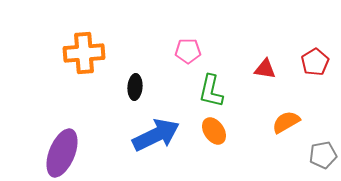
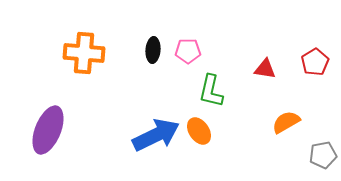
orange cross: rotated 9 degrees clockwise
black ellipse: moved 18 px right, 37 px up
orange ellipse: moved 15 px left
purple ellipse: moved 14 px left, 23 px up
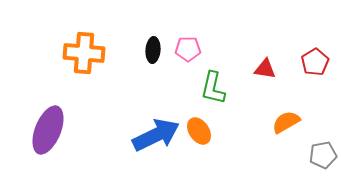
pink pentagon: moved 2 px up
green L-shape: moved 2 px right, 3 px up
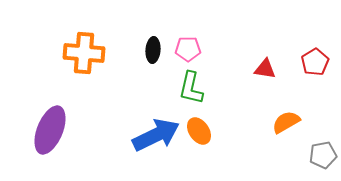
green L-shape: moved 22 px left
purple ellipse: moved 2 px right
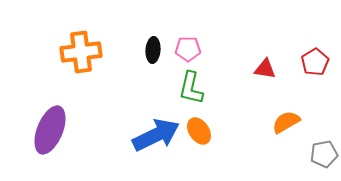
orange cross: moved 3 px left, 1 px up; rotated 12 degrees counterclockwise
gray pentagon: moved 1 px right, 1 px up
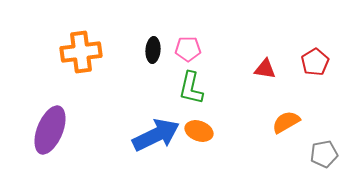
orange ellipse: rotated 36 degrees counterclockwise
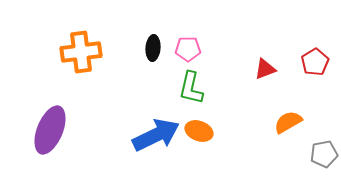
black ellipse: moved 2 px up
red triangle: rotated 30 degrees counterclockwise
orange semicircle: moved 2 px right
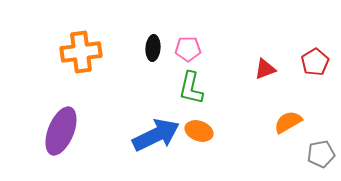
purple ellipse: moved 11 px right, 1 px down
gray pentagon: moved 3 px left
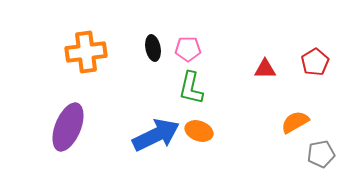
black ellipse: rotated 15 degrees counterclockwise
orange cross: moved 5 px right
red triangle: rotated 20 degrees clockwise
orange semicircle: moved 7 px right
purple ellipse: moved 7 px right, 4 px up
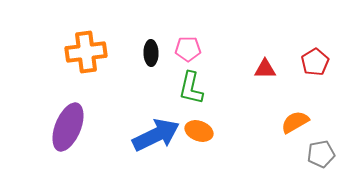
black ellipse: moved 2 px left, 5 px down; rotated 10 degrees clockwise
